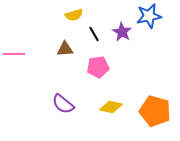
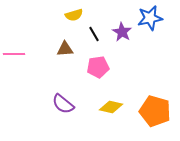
blue star: moved 1 px right, 2 px down
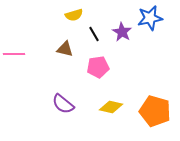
brown triangle: rotated 18 degrees clockwise
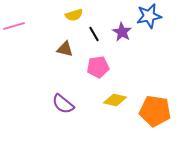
blue star: moved 1 px left, 2 px up
pink line: moved 28 px up; rotated 15 degrees counterclockwise
yellow diamond: moved 4 px right, 7 px up
orange pentagon: rotated 8 degrees counterclockwise
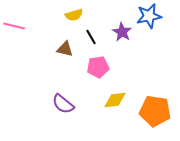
pink line: rotated 30 degrees clockwise
black line: moved 3 px left, 3 px down
yellow diamond: rotated 20 degrees counterclockwise
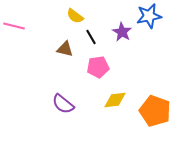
yellow semicircle: moved 1 px right, 1 px down; rotated 54 degrees clockwise
orange pentagon: rotated 12 degrees clockwise
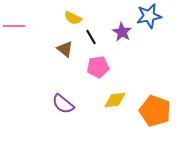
yellow semicircle: moved 2 px left, 2 px down; rotated 12 degrees counterclockwise
pink line: rotated 15 degrees counterclockwise
brown triangle: rotated 24 degrees clockwise
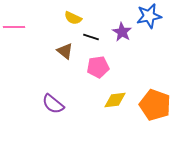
pink line: moved 1 px down
black line: rotated 42 degrees counterclockwise
brown triangle: moved 2 px down
purple semicircle: moved 10 px left
orange pentagon: moved 6 px up
